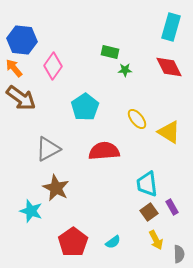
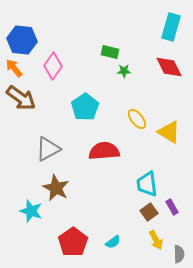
green star: moved 1 px left, 1 px down
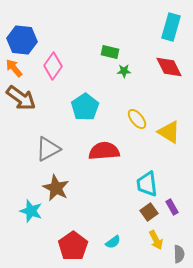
red pentagon: moved 4 px down
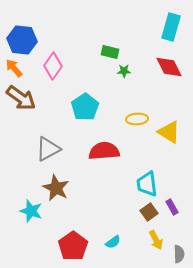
yellow ellipse: rotated 55 degrees counterclockwise
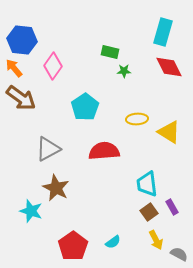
cyan rectangle: moved 8 px left, 5 px down
gray semicircle: rotated 60 degrees counterclockwise
